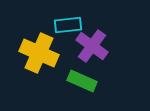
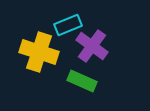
cyan rectangle: rotated 16 degrees counterclockwise
yellow cross: moved 1 px up; rotated 6 degrees counterclockwise
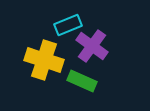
yellow cross: moved 5 px right, 8 px down
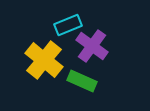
yellow cross: rotated 21 degrees clockwise
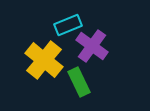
green rectangle: moved 3 px left, 1 px down; rotated 40 degrees clockwise
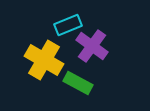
yellow cross: rotated 9 degrees counterclockwise
green rectangle: moved 1 px left, 1 px down; rotated 36 degrees counterclockwise
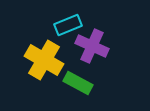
purple cross: rotated 12 degrees counterclockwise
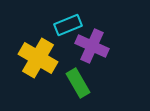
yellow cross: moved 6 px left, 2 px up
green rectangle: rotated 32 degrees clockwise
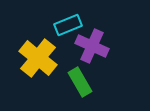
yellow cross: rotated 9 degrees clockwise
green rectangle: moved 2 px right, 1 px up
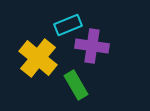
purple cross: rotated 16 degrees counterclockwise
green rectangle: moved 4 px left, 3 px down
